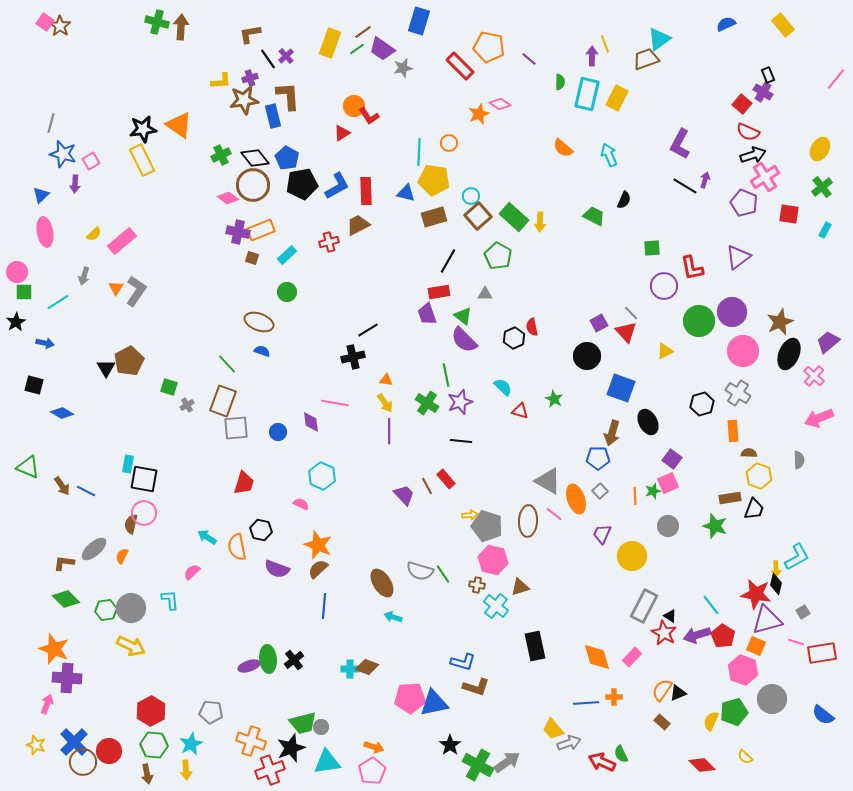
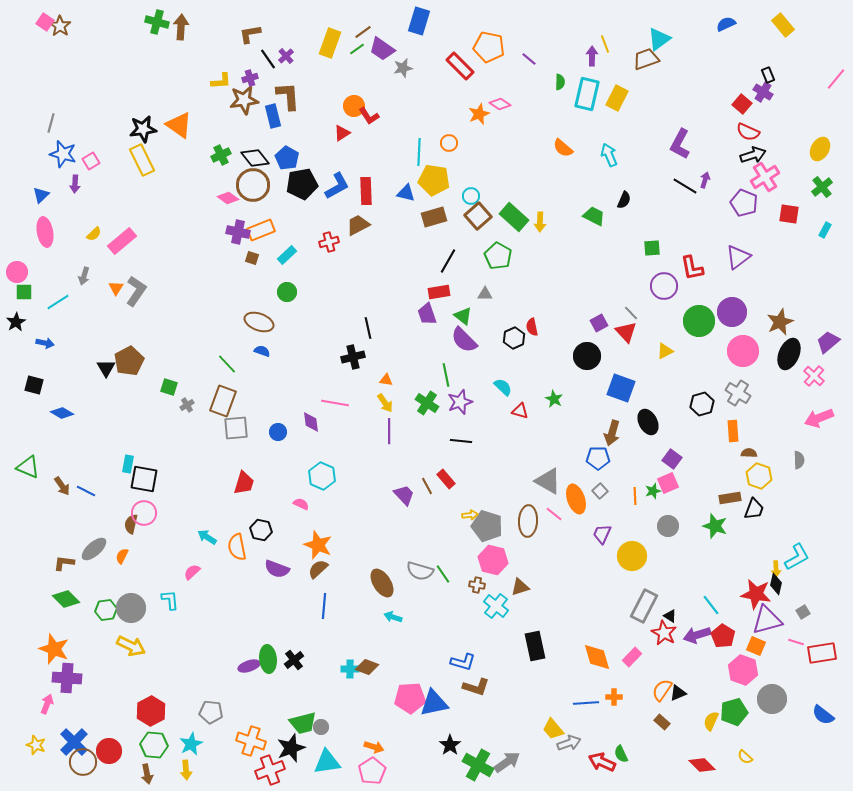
black line at (368, 330): moved 2 px up; rotated 70 degrees counterclockwise
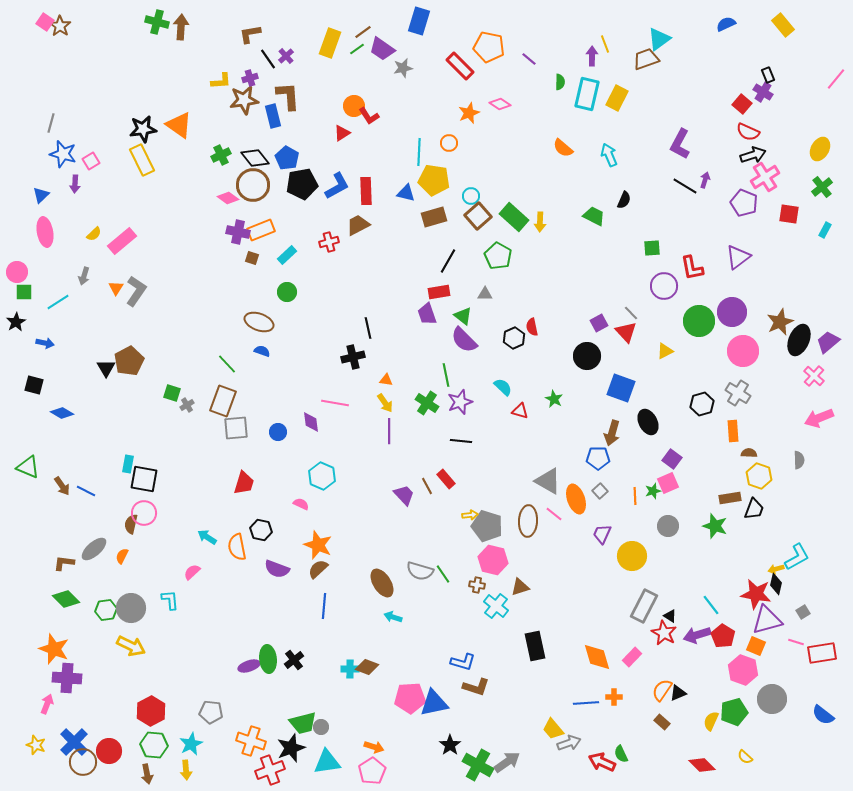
orange star at (479, 114): moved 10 px left, 1 px up
black ellipse at (789, 354): moved 10 px right, 14 px up
green square at (169, 387): moved 3 px right, 6 px down
yellow arrow at (776, 569): rotated 77 degrees clockwise
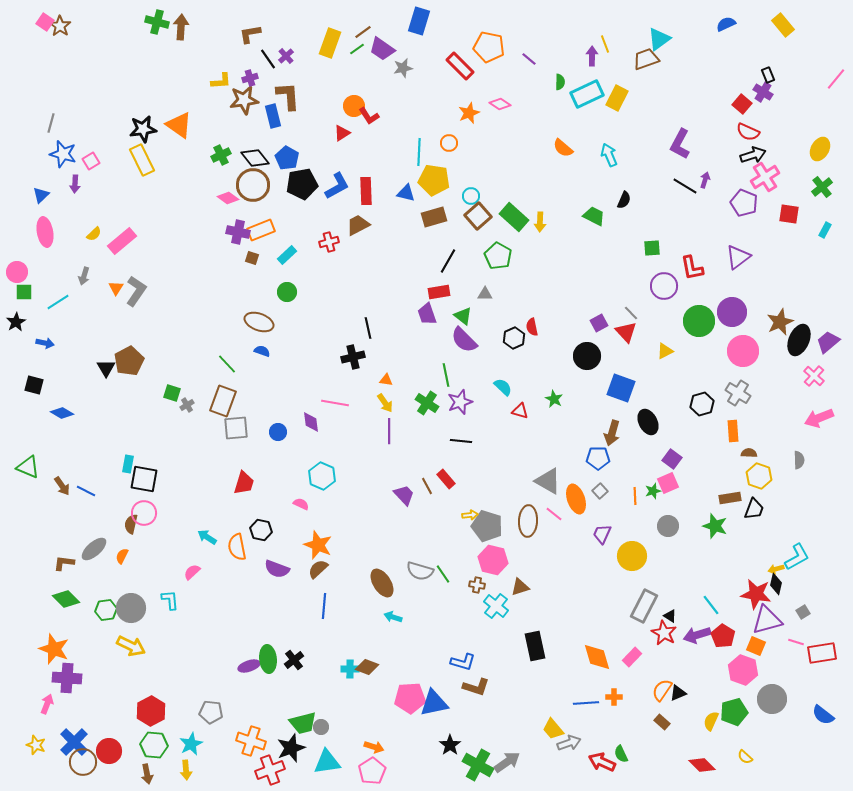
cyan rectangle at (587, 94): rotated 52 degrees clockwise
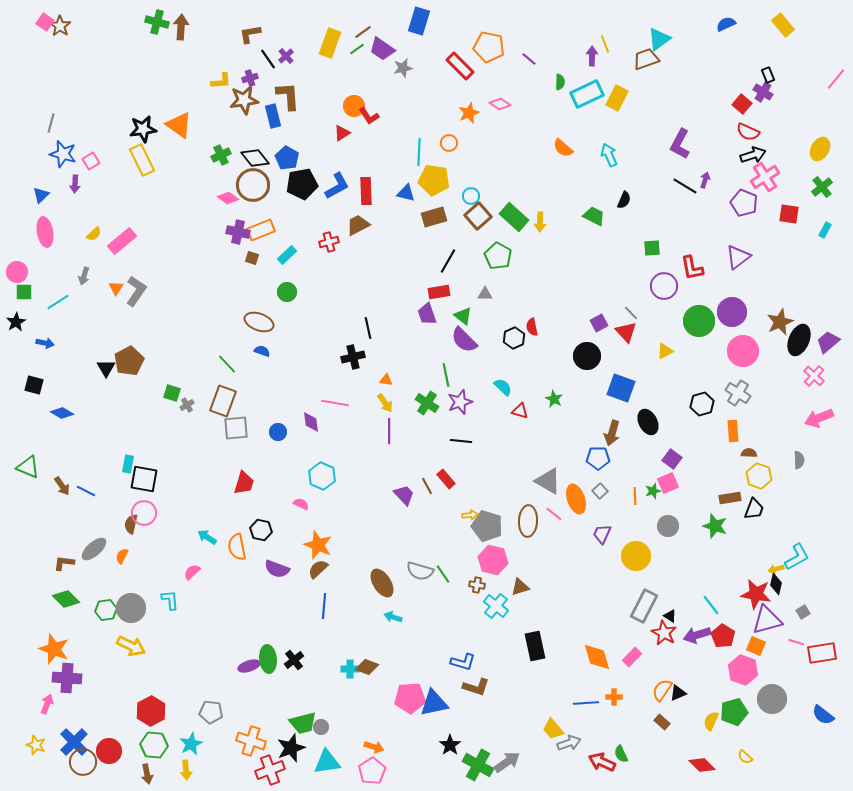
yellow circle at (632, 556): moved 4 px right
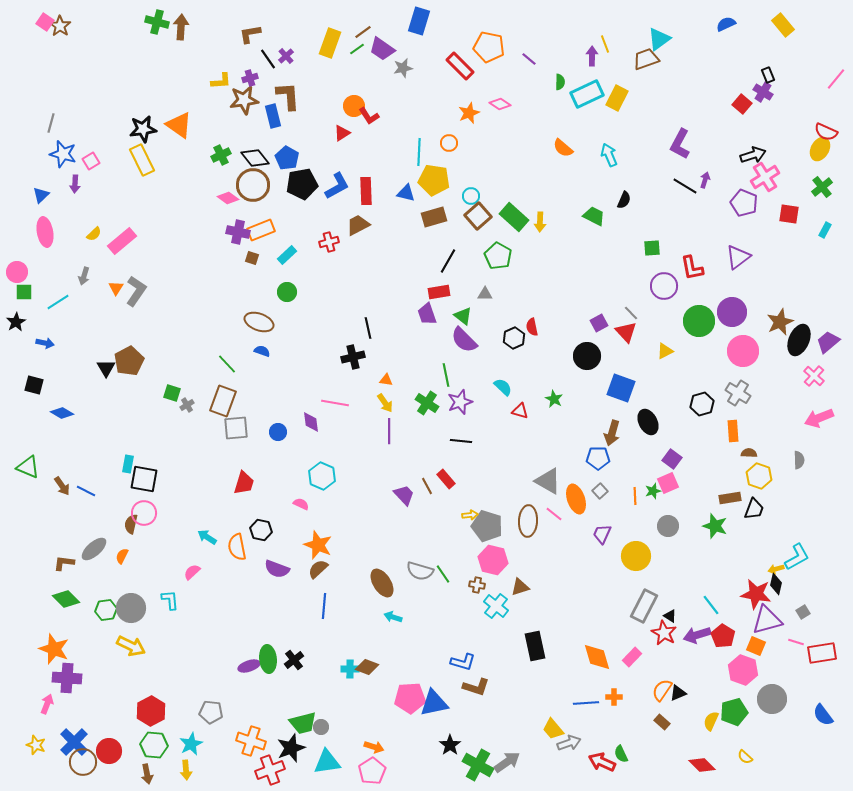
red semicircle at (748, 132): moved 78 px right
blue semicircle at (823, 715): rotated 15 degrees clockwise
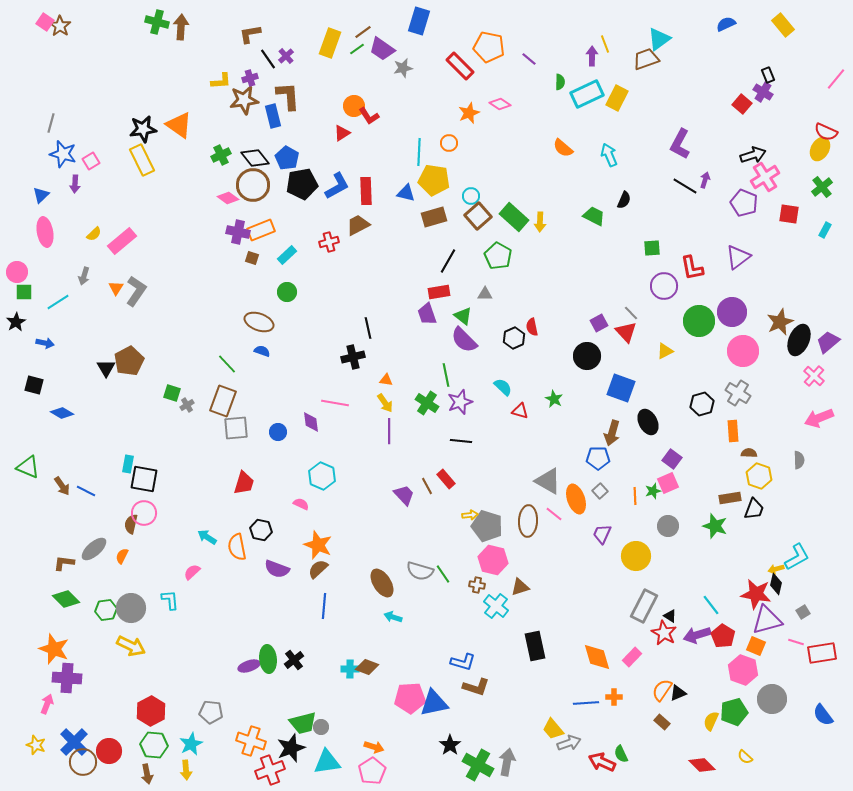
gray arrow at (507, 762): rotated 44 degrees counterclockwise
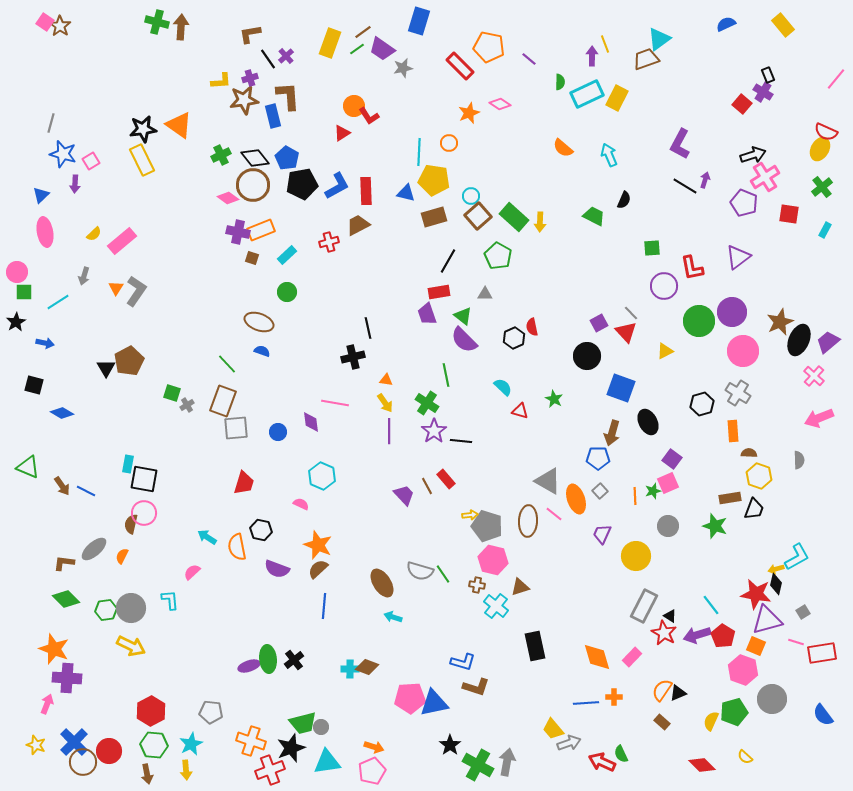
purple star at (460, 402): moved 26 px left, 29 px down; rotated 15 degrees counterclockwise
pink pentagon at (372, 771): rotated 8 degrees clockwise
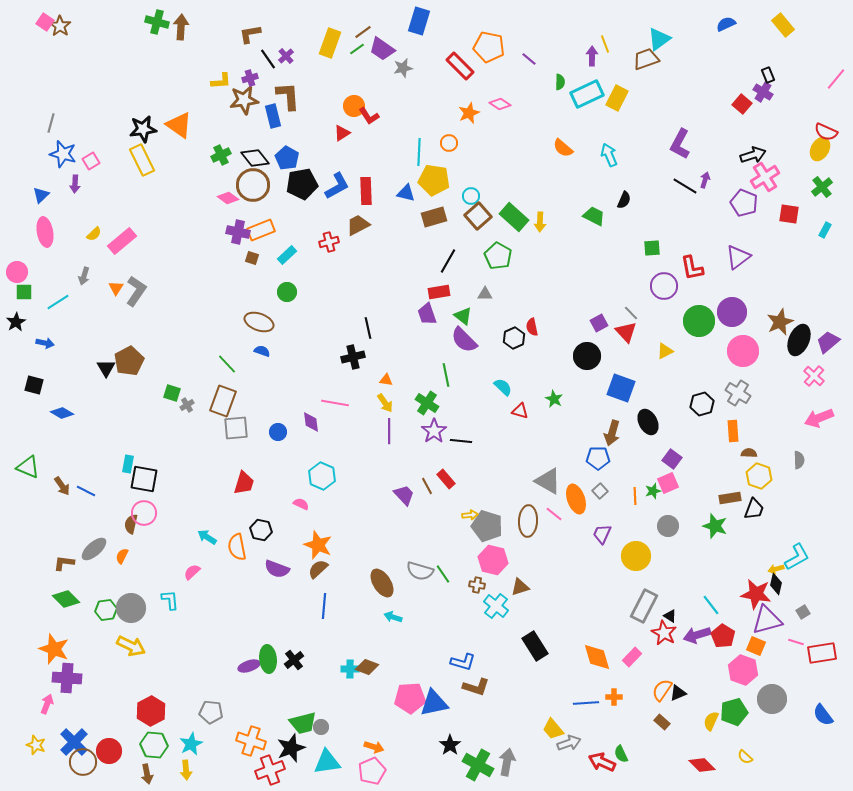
black rectangle at (535, 646): rotated 20 degrees counterclockwise
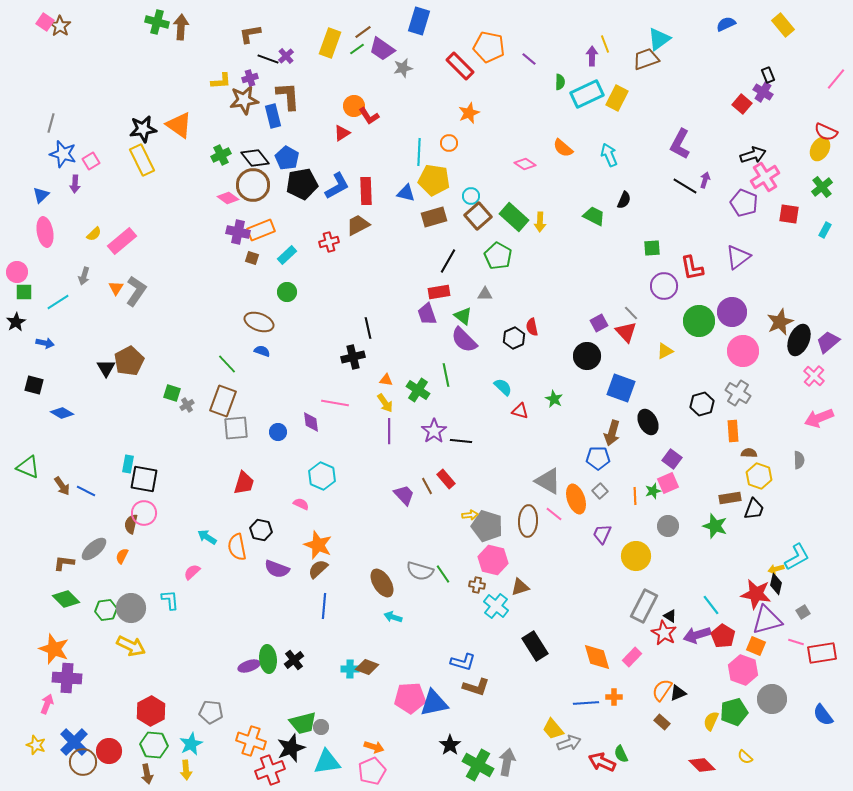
black line at (268, 59): rotated 35 degrees counterclockwise
pink diamond at (500, 104): moved 25 px right, 60 px down
green cross at (427, 403): moved 9 px left, 13 px up
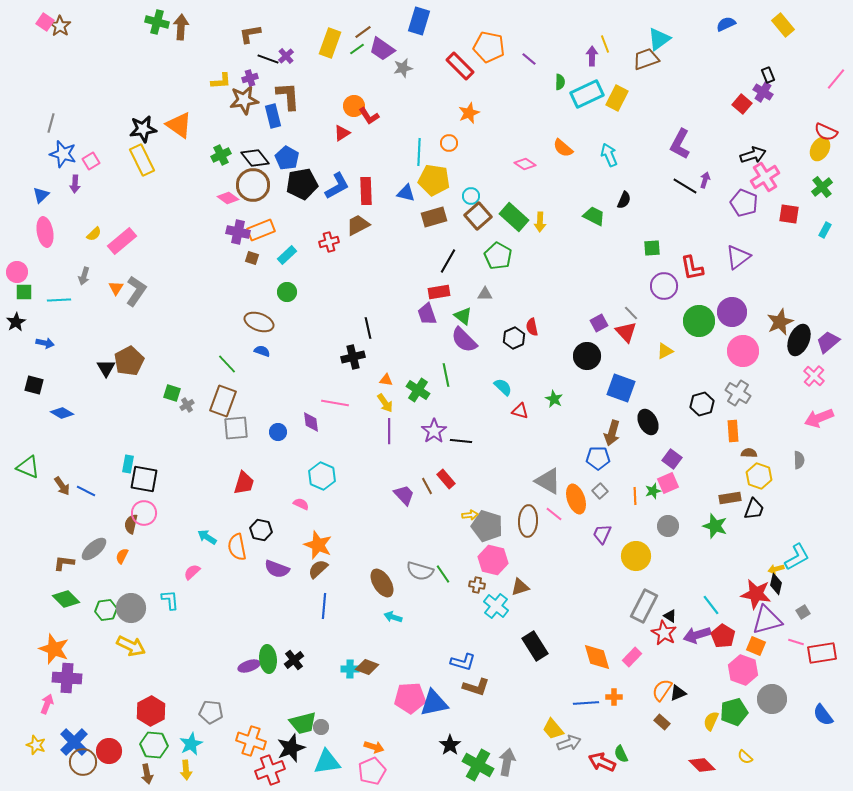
cyan line at (58, 302): moved 1 px right, 2 px up; rotated 30 degrees clockwise
